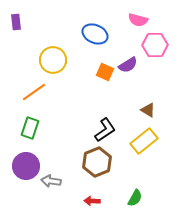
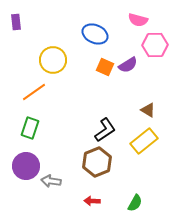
orange square: moved 5 px up
green semicircle: moved 5 px down
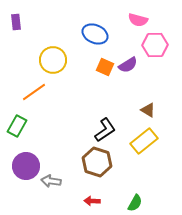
green rectangle: moved 13 px left, 2 px up; rotated 10 degrees clockwise
brown hexagon: rotated 20 degrees counterclockwise
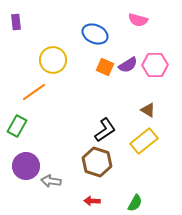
pink hexagon: moved 20 px down
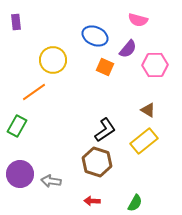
blue ellipse: moved 2 px down
purple semicircle: moved 16 px up; rotated 18 degrees counterclockwise
purple circle: moved 6 px left, 8 px down
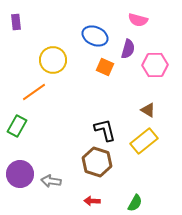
purple semicircle: rotated 24 degrees counterclockwise
black L-shape: rotated 70 degrees counterclockwise
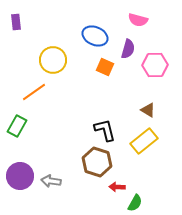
purple circle: moved 2 px down
red arrow: moved 25 px right, 14 px up
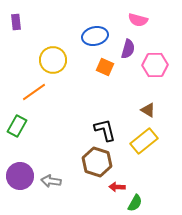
blue ellipse: rotated 35 degrees counterclockwise
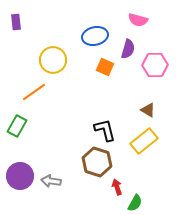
red arrow: rotated 70 degrees clockwise
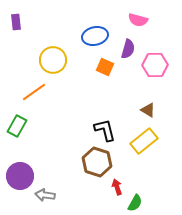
gray arrow: moved 6 px left, 14 px down
